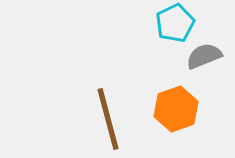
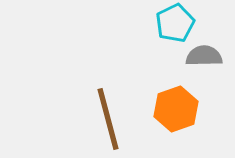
gray semicircle: rotated 21 degrees clockwise
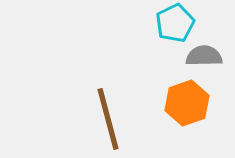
orange hexagon: moved 11 px right, 6 px up
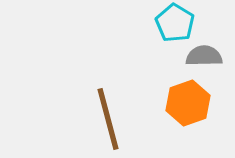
cyan pentagon: rotated 15 degrees counterclockwise
orange hexagon: moved 1 px right
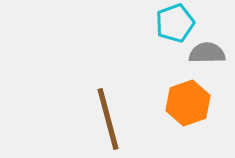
cyan pentagon: rotated 21 degrees clockwise
gray semicircle: moved 3 px right, 3 px up
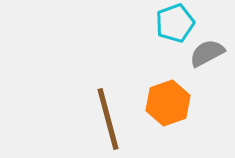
gray semicircle: rotated 27 degrees counterclockwise
orange hexagon: moved 20 px left
